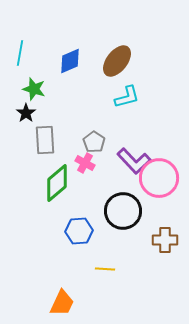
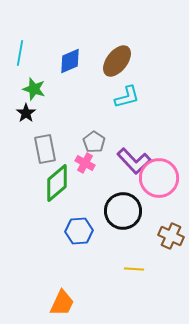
gray rectangle: moved 9 px down; rotated 8 degrees counterclockwise
brown cross: moved 6 px right, 4 px up; rotated 25 degrees clockwise
yellow line: moved 29 px right
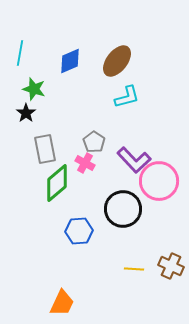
purple L-shape: moved 1 px up
pink circle: moved 3 px down
black circle: moved 2 px up
brown cross: moved 30 px down
